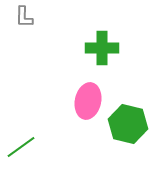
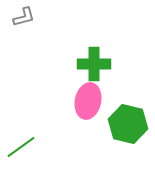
gray L-shape: rotated 105 degrees counterclockwise
green cross: moved 8 px left, 16 px down
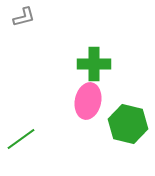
green line: moved 8 px up
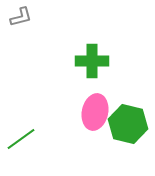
gray L-shape: moved 3 px left
green cross: moved 2 px left, 3 px up
pink ellipse: moved 7 px right, 11 px down
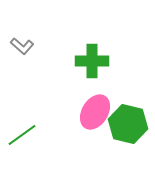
gray L-shape: moved 1 px right, 29 px down; rotated 55 degrees clockwise
pink ellipse: rotated 20 degrees clockwise
green line: moved 1 px right, 4 px up
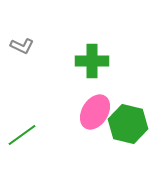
gray L-shape: rotated 15 degrees counterclockwise
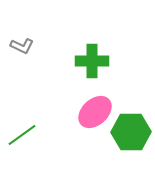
pink ellipse: rotated 16 degrees clockwise
green hexagon: moved 3 px right, 8 px down; rotated 15 degrees counterclockwise
